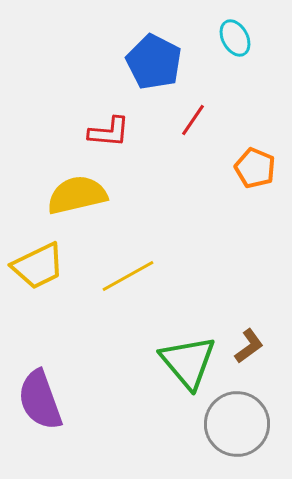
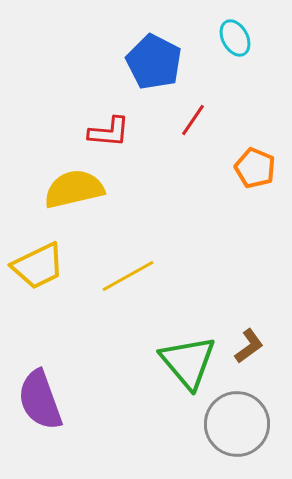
yellow semicircle: moved 3 px left, 6 px up
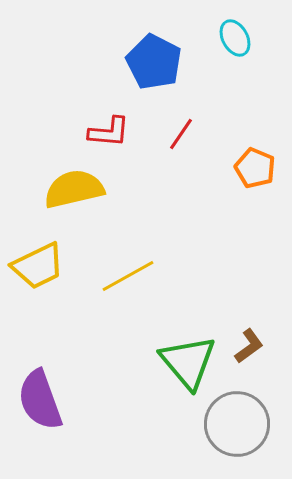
red line: moved 12 px left, 14 px down
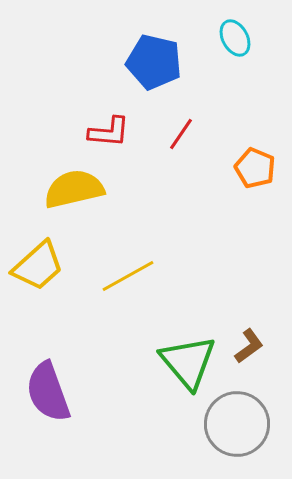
blue pentagon: rotated 14 degrees counterclockwise
yellow trapezoid: rotated 16 degrees counterclockwise
purple semicircle: moved 8 px right, 8 px up
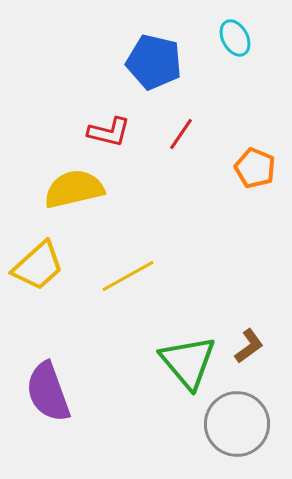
red L-shape: rotated 9 degrees clockwise
